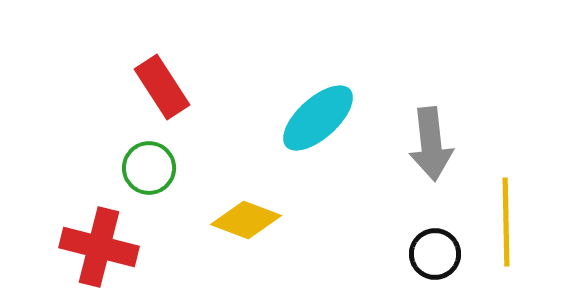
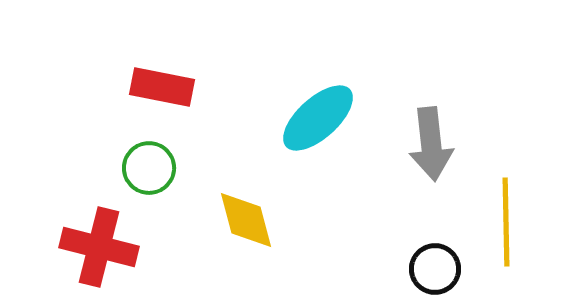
red rectangle: rotated 46 degrees counterclockwise
yellow diamond: rotated 54 degrees clockwise
black circle: moved 15 px down
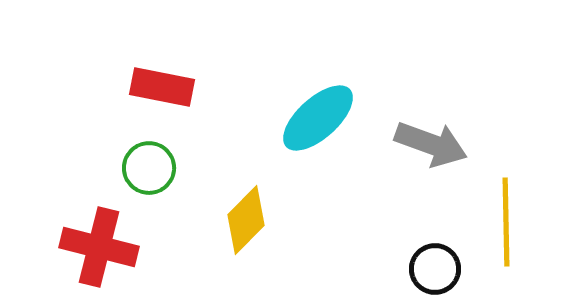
gray arrow: rotated 64 degrees counterclockwise
yellow diamond: rotated 60 degrees clockwise
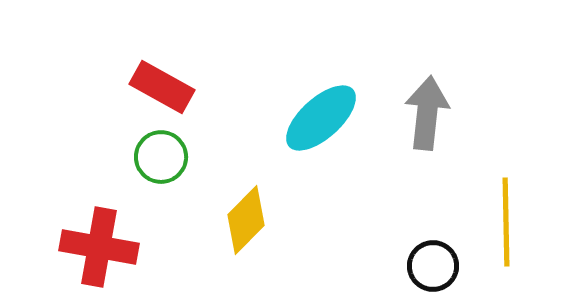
red rectangle: rotated 18 degrees clockwise
cyan ellipse: moved 3 px right
gray arrow: moved 4 px left, 31 px up; rotated 104 degrees counterclockwise
green circle: moved 12 px right, 11 px up
red cross: rotated 4 degrees counterclockwise
black circle: moved 2 px left, 3 px up
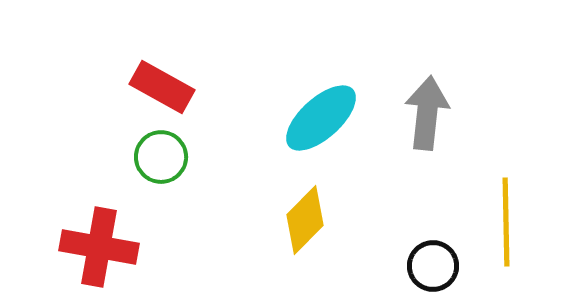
yellow diamond: moved 59 px right
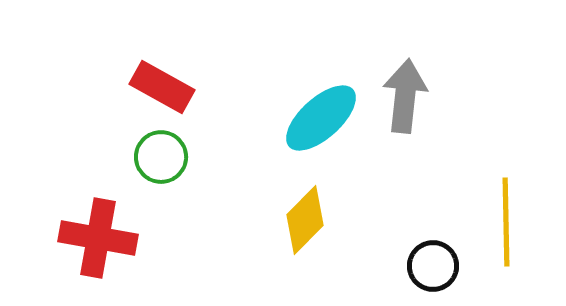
gray arrow: moved 22 px left, 17 px up
red cross: moved 1 px left, 9 px up
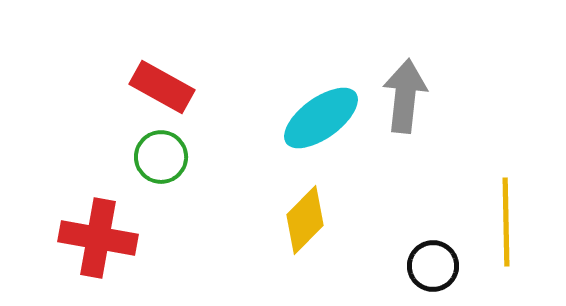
cyan ellipse: rotated 6 degrees clockwise
